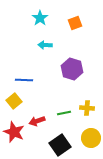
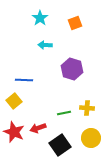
red arrow: moved 1 px right, 7 px down
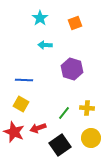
yellow square: moved 7 px right, 3 px down; rotated 21 degrees counterclockwise
green line: rotated 40 degrees counterclockwise
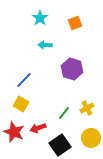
blue line: rotated 48 degrees counterclockwise
yellow cross: rotated 32 degrees counterclockwise
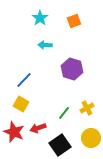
orange square: moved 1 px left, 2 px up
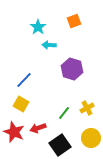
cyan star: moved 2 px left, 9 px down
cyan arrow: moved 4 px right
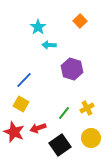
orange square: moved 6 px right; rotated 24 degrees counterclockwise
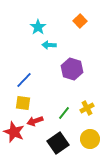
yellow square: moved 2 px right, 1 px up; rotated 21 degrees counterclockwise
red arrow: moved 3 px left, 7 px up
yellow circle: moved 1 px left, 1 px down
black square: moved 2 px left, 2 px up
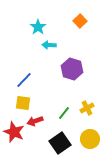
black square: moved 2 px right
